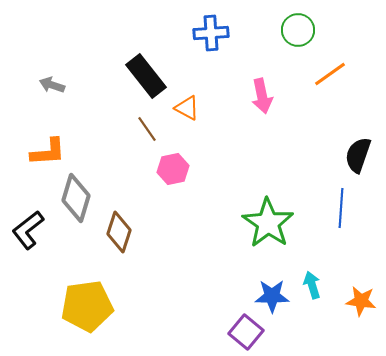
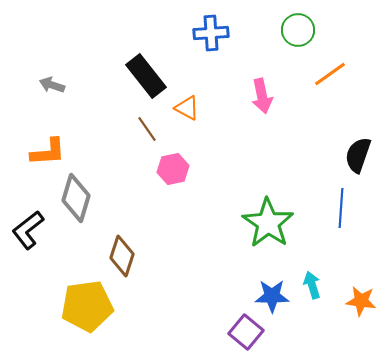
brown diamond: moved 3 px right, 24 px down
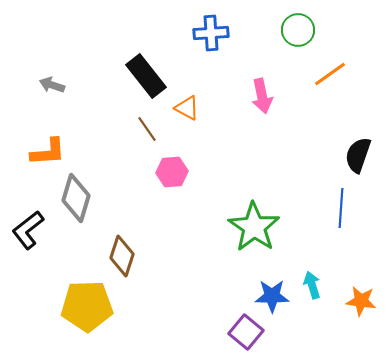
pink hexagon: moved 1 px left, 3 px down; rotated 8 degrees clockwise
green star: moved 14 px left, 4 px down
yellow pentagon: rotated 6 degrees clockwise
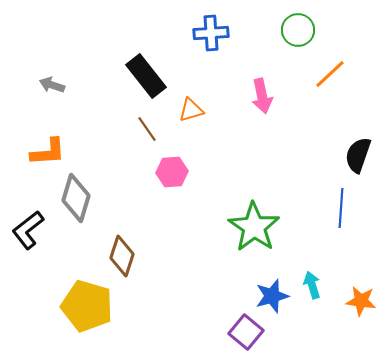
orange line: rotated 8 degrees counterclockwise
orange triangle: moved 4 px right, 2 px down; rotated 44 degrees counterclockwise
blue star: rotated 16 degrees counterclockwise
yellow pentagon: rotated 18 degrees clockwise
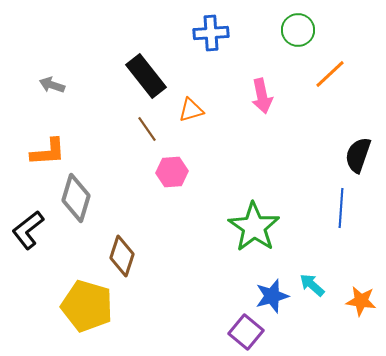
cyan arrow: rotated 32 degrees counterclockwise
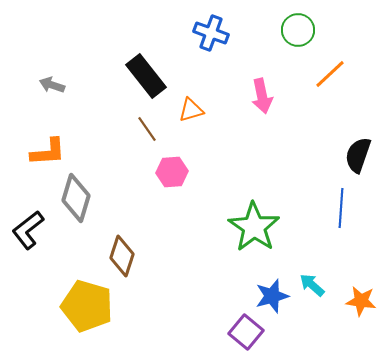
blue cross: rotated 24 degrees clockwise
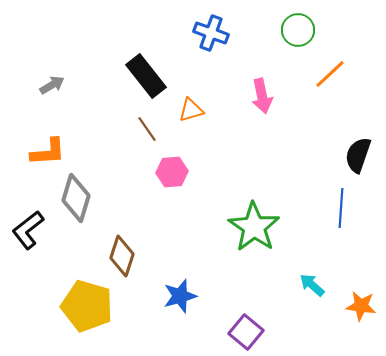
gray arrow: rotated 130 degrees clockwise
blue star: moved 92 px left
orange star: moved 5 px down
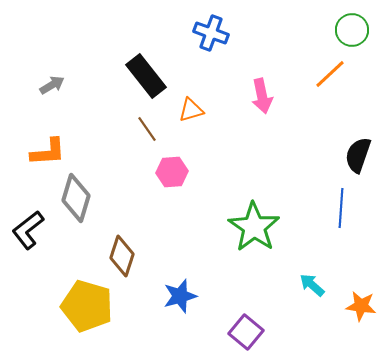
green circle: moved 54 px right
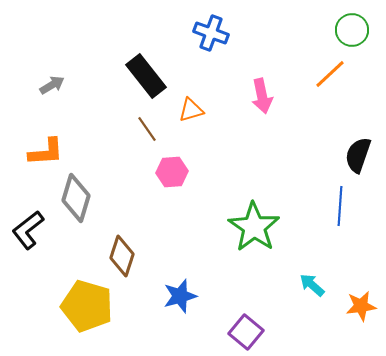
orange L-shape: moved 2 px left
blue line: moved 1 px left, 2 px up
orange star: rotated 16 degrees counterclockwise
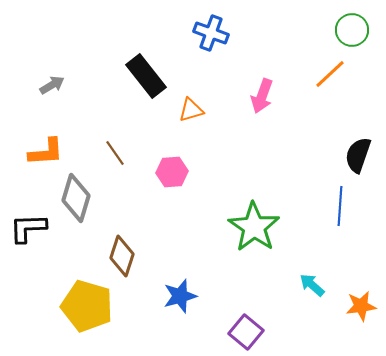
pink arrow: rotated 32 degrees clockwise
brown line: moved 32 px left, 24 px down
black L-shape: moved 2 px up; rotated 36 degrees clockwise
